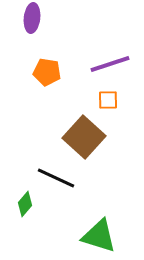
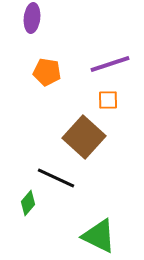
green diamond: moved 3 px right, 1 px up
green triangle: rotated 9 degrees clockwise
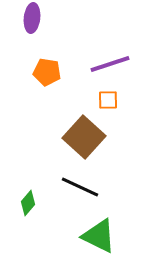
black line: moved 24 px right, 9 px down
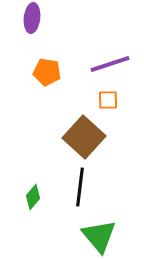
black line: rotated 72 degrees clockwise
green diamond: moved 5 px right, 6 px up
green triangle: rotated 24 degrees clockwise
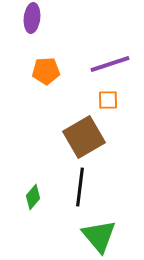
orange pentagon: moved 1 px left, 1 px up; rotated 12 degrees counterclockwise
brown square: rotated 18 degrees clockwise
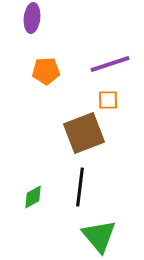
brown square: moved 4 px up; rotated 9 degrees clockwise
green diamond: rotated 20 degrees clockwise
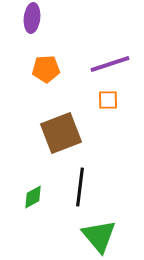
orange pentagon: moved 2 px up
brown square: moved 23 px left
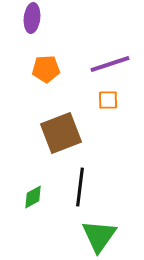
green triangle: rotated 15 degrees clockwise
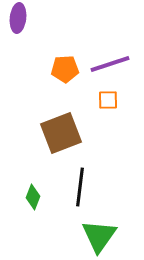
purple ellipse: moved 14 px left
orange pentagon: moved 19 px right
green diamond: rotated 40 degrees counterclockwise
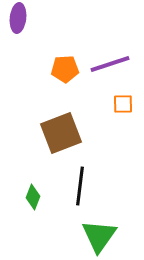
orange square: moved 15 px right, 4 px down
black line: moved 1 px up
